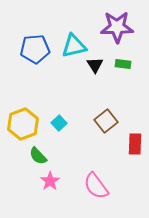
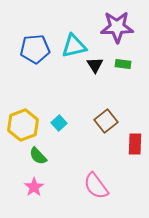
yellow hexagon: moved 1 px down
pink star: moved 16 px left, 6 px down
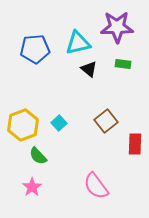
cyan triangle: moved 4 px right, 3 px up
black triangle: moved 6 px left, 4 px down; rotated 18 degrees counterclockwise
pink star: moved 2 px left
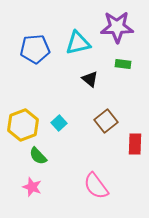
black triangle: moved 1 px right, 10 px down
pink star: rotated 18 degrees counterclockwise
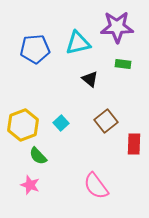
cyan square: moved 2 px right
red rectangle: moved 1 px left
pink star: moved 2 px left, 2 px up
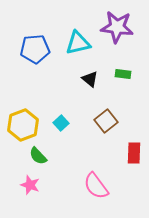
purple star: rotated 8 degrees clockwise
green rectangle: moved 10 px down
red rectangle: moved 9 px down
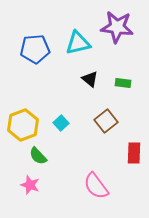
green rectangle: moved 9 px down
